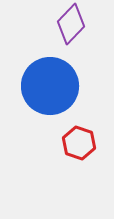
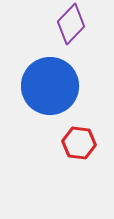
red hexagon: rotated 12 degrees counterclockwise
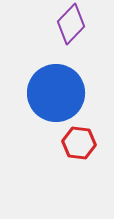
blue circle: moved 6 px right, 7 px down
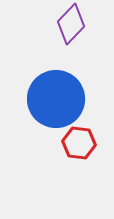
blue circle: moved 6 px down
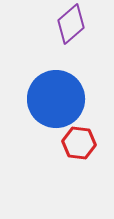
purple diamond: rotated 6 degrees clockwise
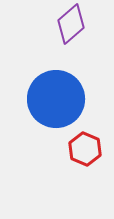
red hexagon: moved 6 px right, 6 px down; rotated 16 degrees clockwise
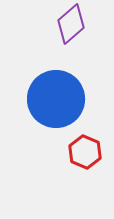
red hexagon: moved 3 px down
